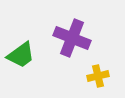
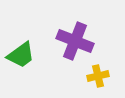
purple cross: moved 3 px right, 3 px down
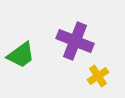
yellow cross: rotated 20 degrees counterclockwise
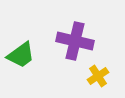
purple cross: rotated 9 degrees counterclockwise
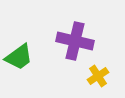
green trapezoid: moved 2 px left, 2 px down
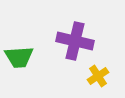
green trapezoid: rotated 32 degrees clockwise
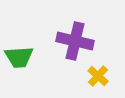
yellow cross: rotated 15 degrees counterclockwise
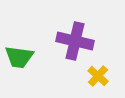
green trapezoid: rotated 12 degrees clockwise
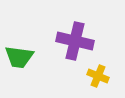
yellow cross: rotated 20 degrees counterclockwise
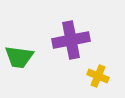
purple cross: moved 4 px left, 1 px up; rotated 24 degrees counterclockwise
